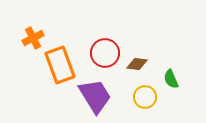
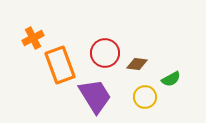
green semicircle: rotated 96 degrees counterclockwise
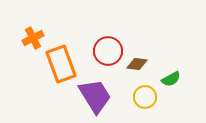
red circle: moved 3 px right, 2 px up
orange rectangle: moved 1 px right, 1 px up
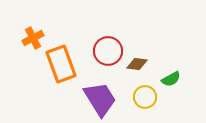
purple trapezoid: moved 5 px right, 3 px down
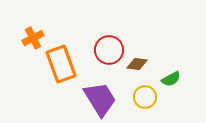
red circle: moved 1 px right, 1 px up
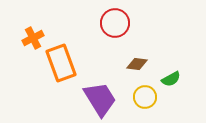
red circle: moved 6 px right, 27 px up
orange rectangle: moved 1 px up
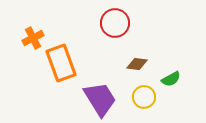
yellow circle: moved 1 px left
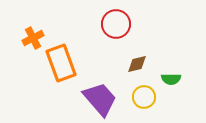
red circle: moved 1 px right, 1 px down
brown diamond: rotated 20 degrees counterclockwise
green semicircle: rotated 30 degrees clockwise
purple trapezoid: rotated 9 degrees counterclockwise
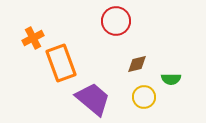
red circle: moved 3 px up
purple trapezoid: moved 7 px left; rotated 9 degrees counterclockwise
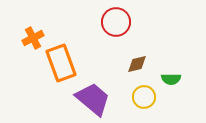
red circle: moved 1 px down
